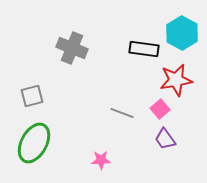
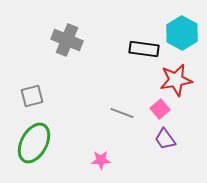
gray cross: moved 5 px left, 8 px up
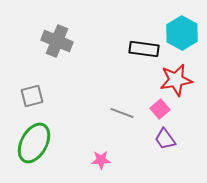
gray cross: moved 10 px left, 1 px down
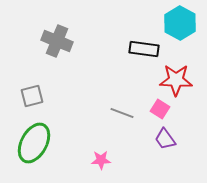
cyan hexagon: moved 2 px left, 10 px up
red star: rotated 12 degrees clockwise
pink square: rotated 18 degrees counterclockwise
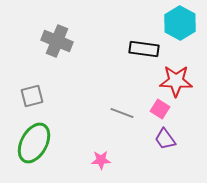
red star: moved 1 px down
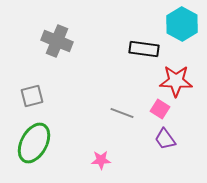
cyan hexagon: moved 2 px right, 1 px down
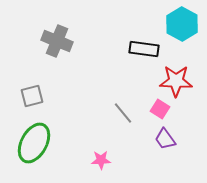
gray line: moved 1 px right; rotated 30 degrees clockwise
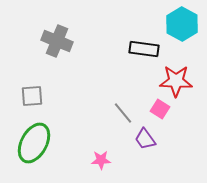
gray square: rotated 10 degrees clockwise
purple trapezoid: moved 20 px left
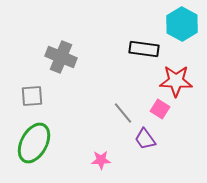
gray cross: moved 4 px right, 16 px down
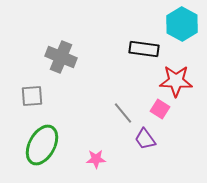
green ellipse: moved 8 px right, 2 px down
pink star: moved 5 px left, 1 px up
